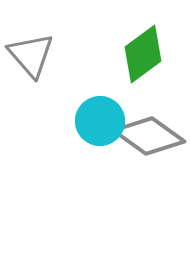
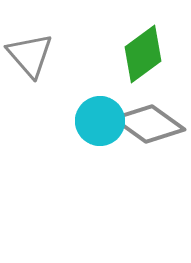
gray triangle: moved 1 px left
gray diamond: moved 12 px up
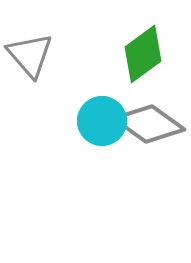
cyan circle: moved 2 px right
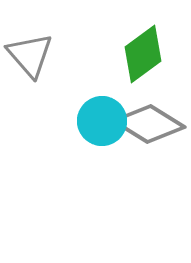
gray diamond: rotated 4 degrees counterclockwise
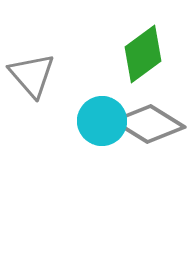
gray triangle: moved 2 px right, 20 px down
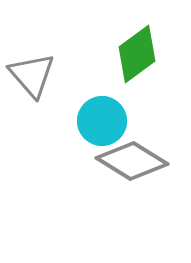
green diamond: moved 6 px left
gray diamond: moved 17 px left, 37 px down
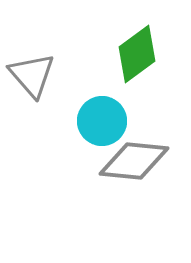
gray diamond: moved 2 px right; rotated 26 degrees counterclockwise
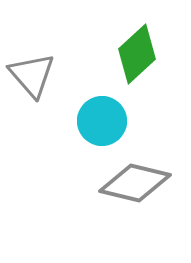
green diamond: rotated 6 degrees counterclockwise
gray diamond: moved 1 px right, 22 px down; rotated 8 degrees clockwise
